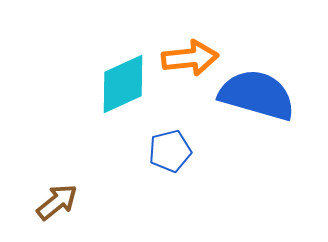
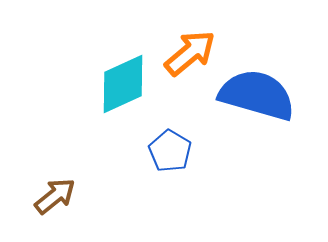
orange arrow: moved 5 px up; rotated 34 degrees counterclockwise
blue pentagon: rotated 27 degrees counterclockwise
brown arrow: moved 2 px left, 6 px up
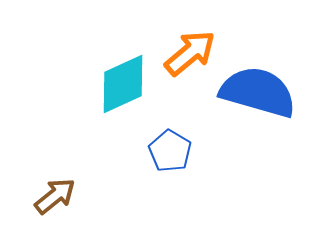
blue semicircle: moved 1 px right, 3 px up
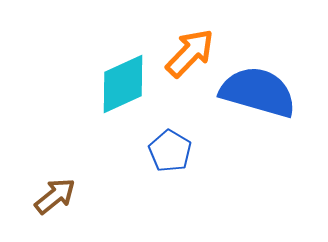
orange arrow: rotated 6 degrees counterclockwise
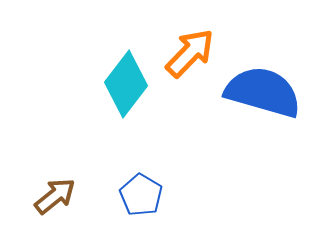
cyan diamond: moved 3 px right; rotated 28 degrees counterclockwise
blue semicircle: moved 5 px right
blue pentagon: moved 29 px left, 44 px down
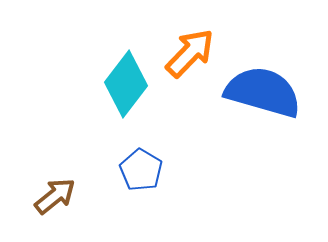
blue pentagon: moved 25 px up
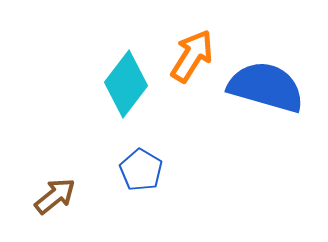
orange arrow: moved 2 px right, 3 px down; rotated 12 degrees counterclockwise
blue semicircle: moved 3 px right, 5 px up
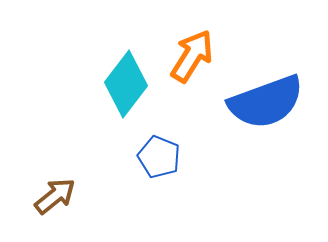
blue semicircle: moved 15 px down; rotated 144 degrees clockwise
blue pentagon: moved 18 px right, 13 px up; rotated 9 degrees counterclockwise
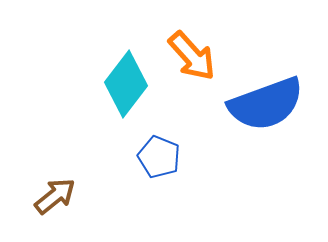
orange arrow: rotated 106 degrees clockwise
blue semicircle: moved 2 px down
